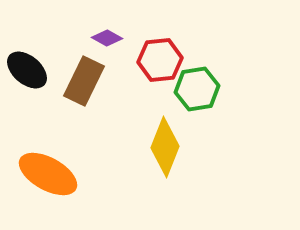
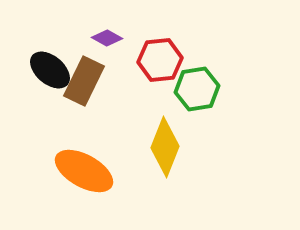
black ellipse: moved 23 px right
orange ellipse: moved 36 px right, 3 px up
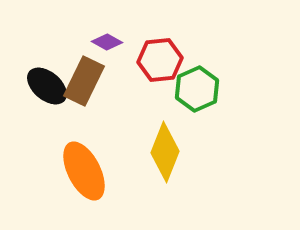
purple diamond: moved 4 px down
black ellipse: moved 3 px left, 16 px down
green hexagon: rotated 15 degrees counterclockwise
yellow diamond: moved 5 px down
orange ellipse: rotated 34 degrees clockwise
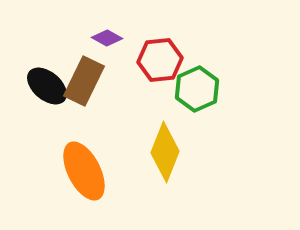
purple diamond: moved 4 px up
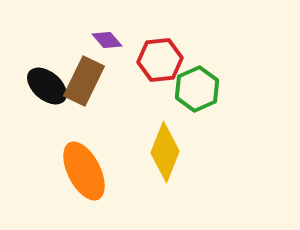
purple diamond: moved 2 px down; rotated 20 degrees clockwise
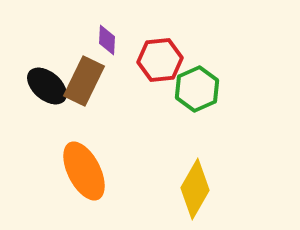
purple diamond: rotated 44 degrees clockwise
yellow diamond: moved 30 px right, 37 px down; rotated 8 degrees clockwise
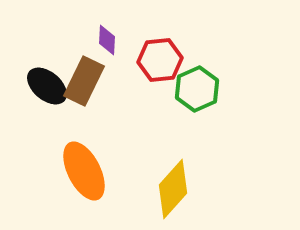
yellow diamond: moved 22 px left; rotated 12 degrees clockwise
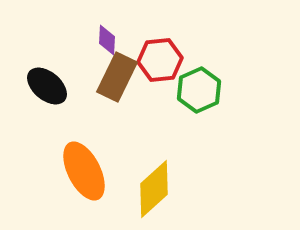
brown rectangle: moved 33 px right, 4 px up
green hexagon: moved 2 px right, 1 px down
yellow diamond: moved 19 px left; rotated 6 degrees clockwise
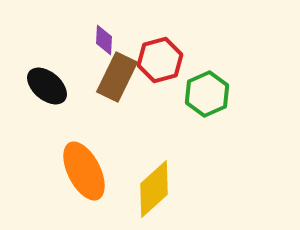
purple diamond: moved 3 px left
red hexagon: rotated 9 degrees counterclockwise
green hexagon: moved 8 px right, 4 px down
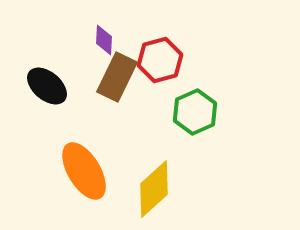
green hexagon: moved 12 px left, 18 px down
orange ellipse: rotated 4 degrees counterclockwise
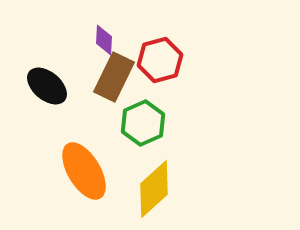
brown rectangle: moved 3 px left
green hexagon: moved 52 px left, 11 px down
